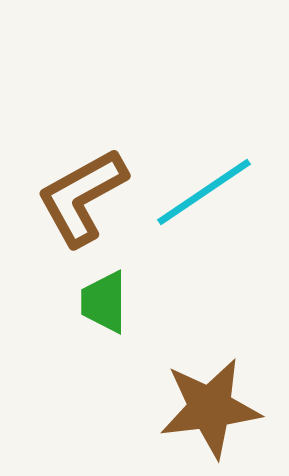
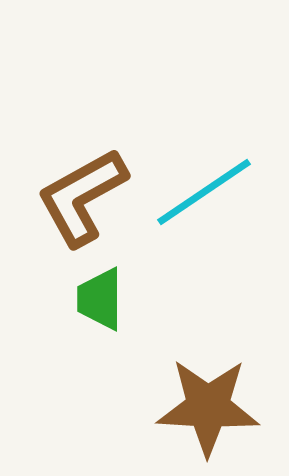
green trapezoid: moved 4 px left, 3 px up
brown star: moved 2 px left, 1 px up; rotated 10 degrees clockwise
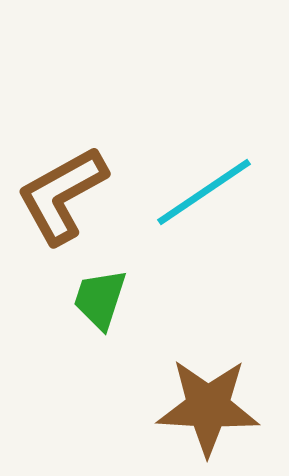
brown L-shape: moved 20 px left, 2 px up
green trapezoid: rotated 18 degrees clockwise
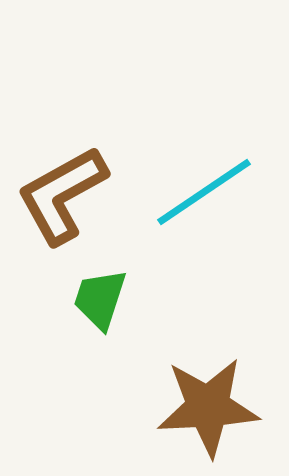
brown star: rotated 6 degrees counterclockwise
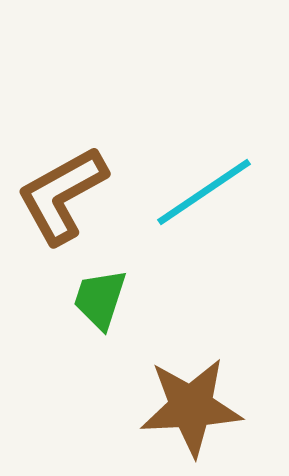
brown star: moved 17 px left
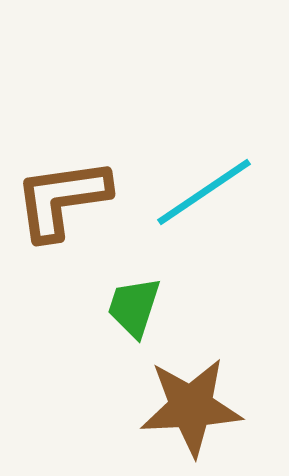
brown L-shape: moved 4 px down; rotated 21 degrees clockwise
green trapezoid: moved 34 px right, 8 px down
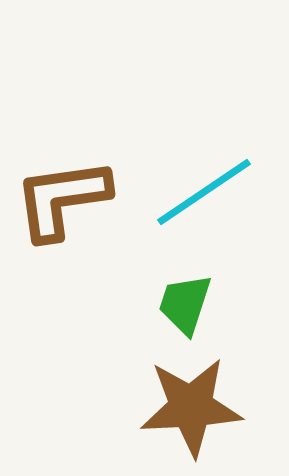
green trapezoid: moved 51 px right, 3 px up
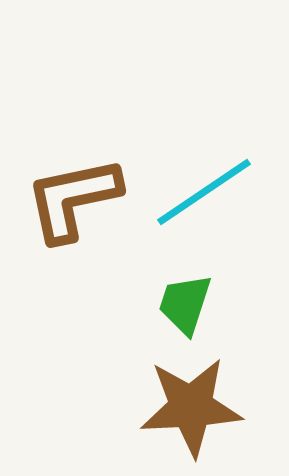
brown L-shape: moved 11 px right; rotated 4 degrees counterclockwise
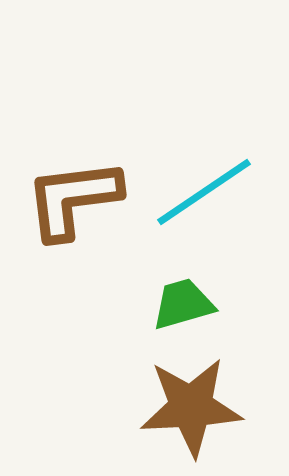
brown L-shape: rotated 5 degrees clockwise
green trapezoid: moved 2 px left; rotated 56 degrees clockwise
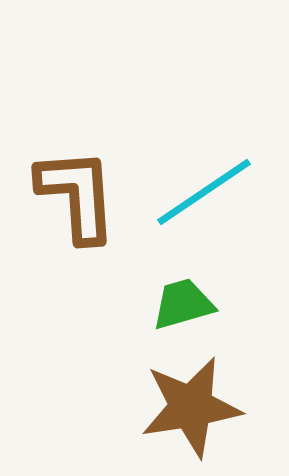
brown L-shape: moved 4 px right, 4 px up; rotated 93 degrees clockwise
brown star: rotated 6 degrees counterclockwise
